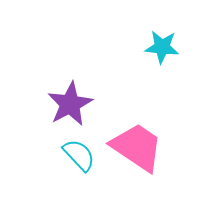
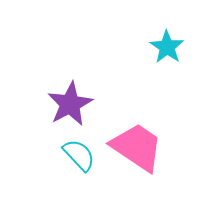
cyan star: moved 5 px right; rotated 28 degrees clockwise
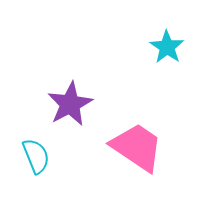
cyan semicircle: moved 43 px left, 1 px down; rotated 21 degrees clockwise
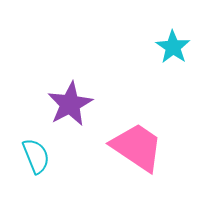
cyan star: moved 6 px right
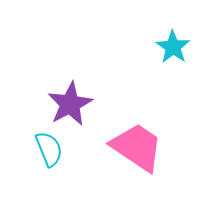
cyan semicircle: moved 13 px right, 7 px up
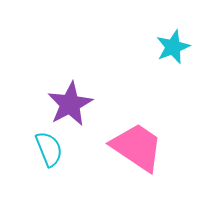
cyan star: rotated 16 degrees clockwise
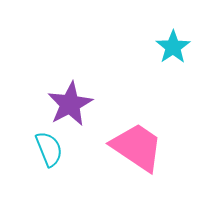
cyan star: rotated 12 degrees counterclockwise
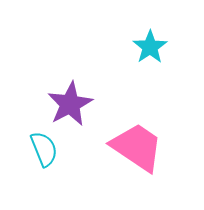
cyan star: moved 23 px left
cyan semicircle: moved 5 px left
